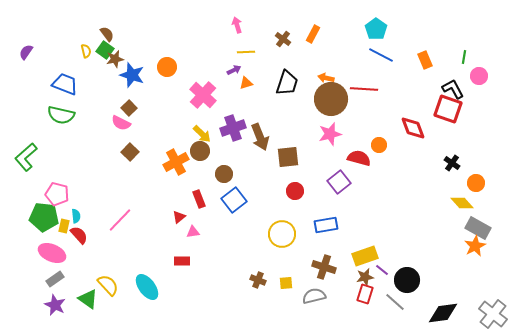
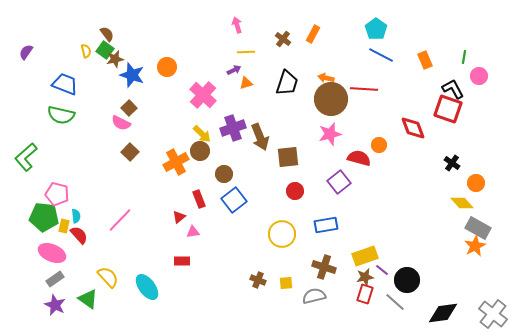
yellow semicircle at (108, 285): moved 8 px up
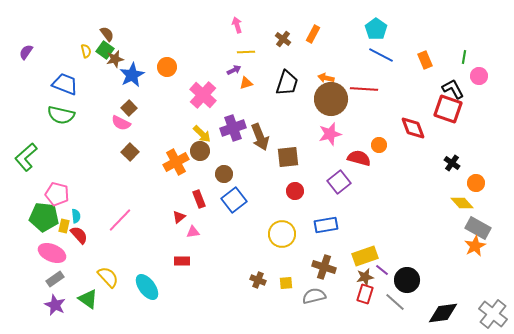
blue star at (132, 75): rotated 25 degrees clockwise
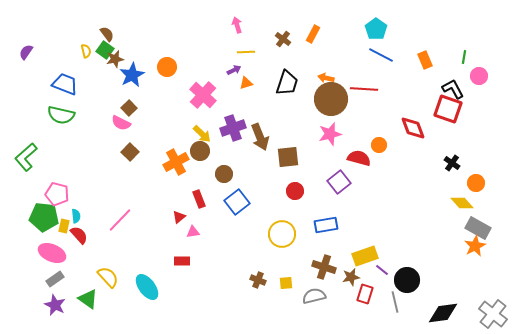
blue square at (234, 200): moved 3 px right, 2 px down
brown star at (365, 277): moved 14 px left
gray line at (395, 302): rotated 35 degrees clockwise
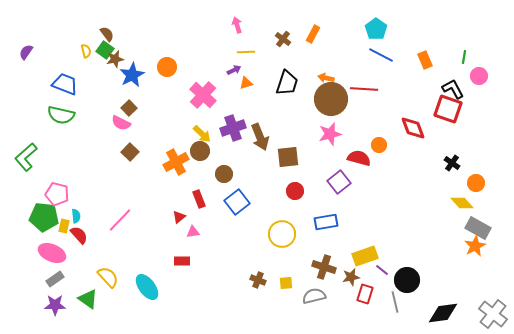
blue rectangle at (326, 225): moved 3 px up
purple star at (55, 305): rotated 25 degrees counterclockwise
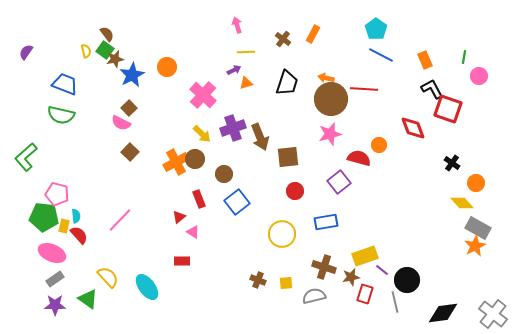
black L-shape at (453, 89): moved 21 px left
brown circle at (200, 151): moved 5 px left, 8 px down
pink triangle at (193, 232): rotated 40 degrees clockwise
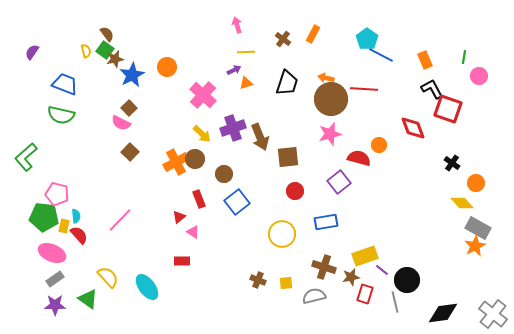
cyan pentagon at (376, 29): moved 9 px left, 10 px down
purple semicircle at (26, 52): moved 6 px right
